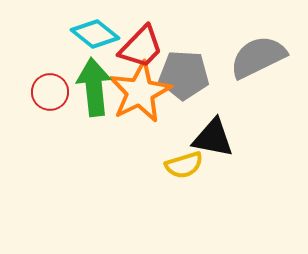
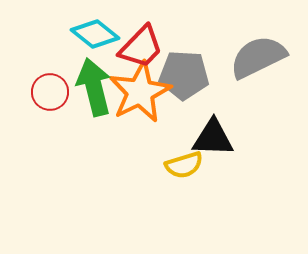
green arrow: rotated 8 degrees counterclockwise
black triangle: rotated 9 degrees counterclockwise
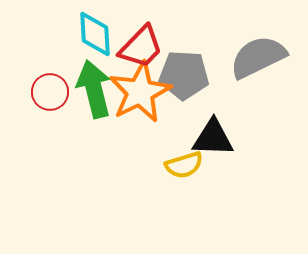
cyan diamond: rotated 48 degrees clockwise
green arrow: moved 2 px down
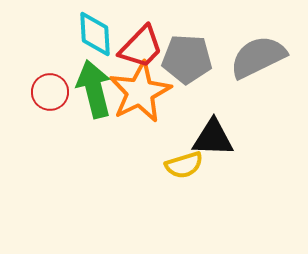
gray pentagon: moved 3 px right, 16 px up
